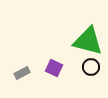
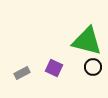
green triangle: moved 1 px left
black circle: moved 2 px right
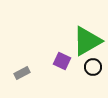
green triangle: rotated 44 degrees counterclockwise
purple square: moved 8 px right, 7 px up
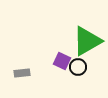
black circle: moved 15 px left
gray rectangle: rotated 21 degrees clockwise
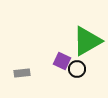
black circle: moved 1 px left, 2 px down
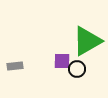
purple square: rotated 24 degrees counterclockwise
gray rectangle: moved 7 px left, 7 px up
